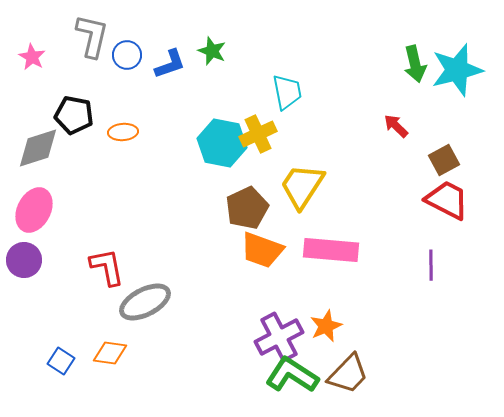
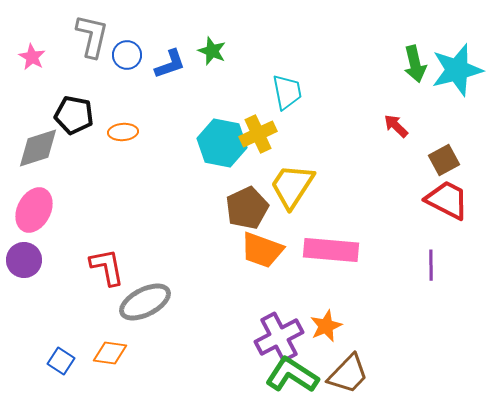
yellow trapezoid: moved 10 px left
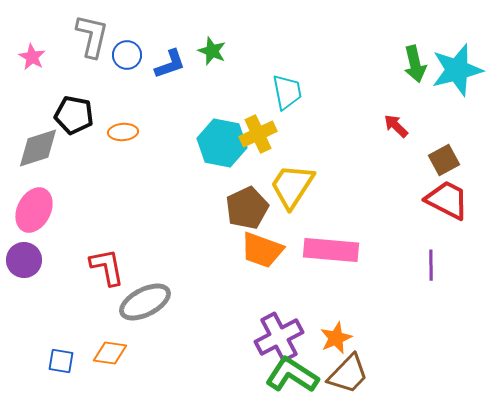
orange star: moved 10 px right, 12 px down
blue square: rotated 24 degrees counterclockwise
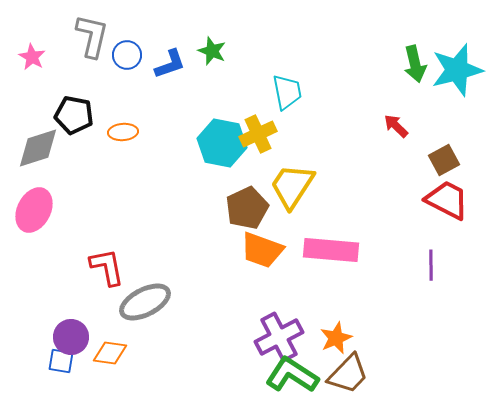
purple circle: moved 47 px right, 77 px down
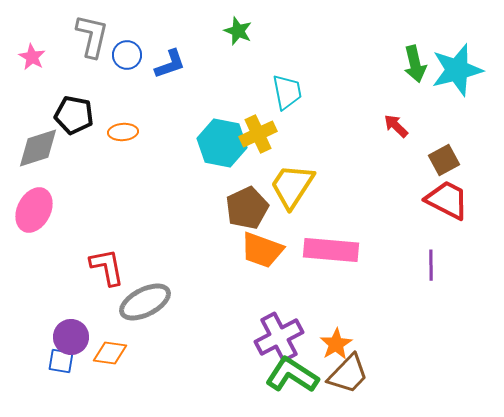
green star: moved 26 px right, 20 px up
orange star: moved 6 px down; rotated 8 degrees counterclockwise
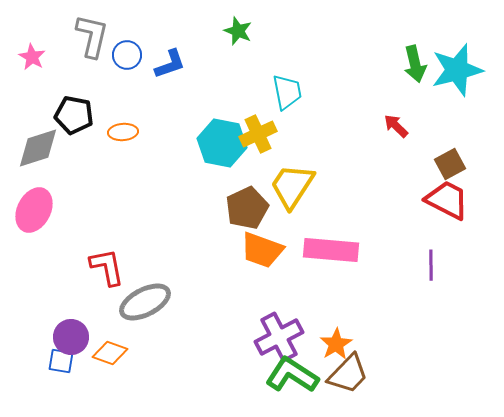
brown square: moved 6 px right, 4 px down
orange diamond: rotated 12 degrees clockwise
